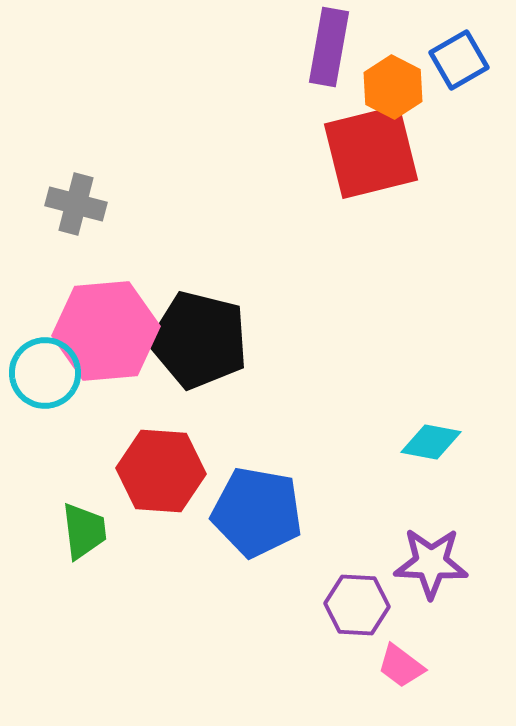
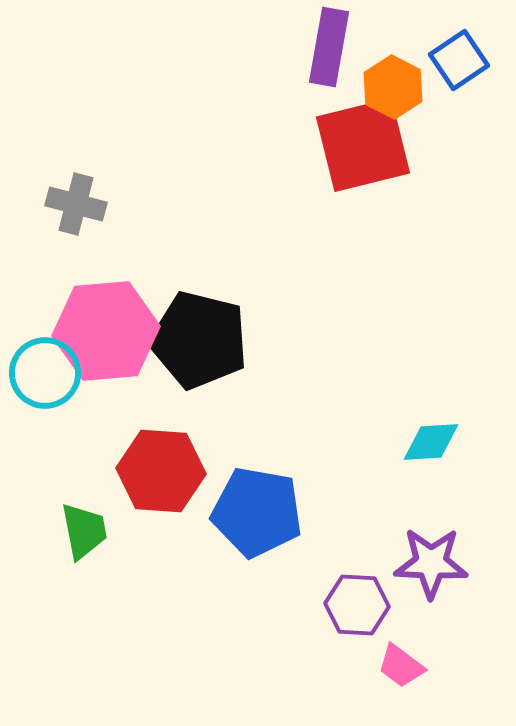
blue square: rotated 4 degrees counterclockwise
red square: moved 8 px left, 7 px up
cyan diamond: rotated 14 degrees counterclockwise
green trapezoid: rotated 4 degrees counterclockwise
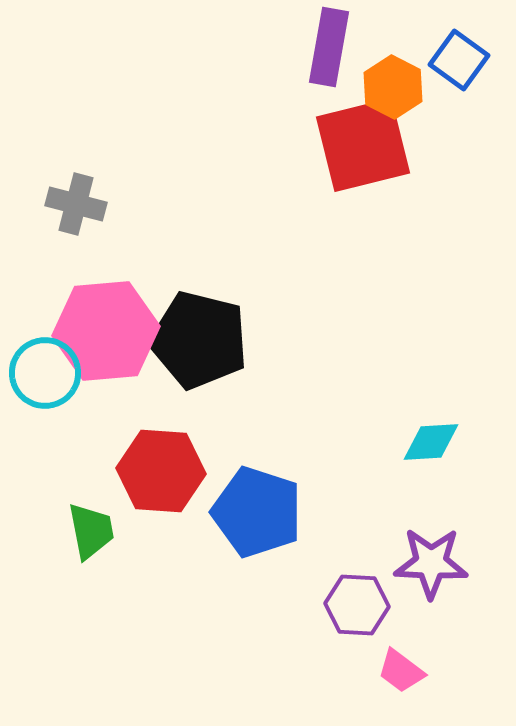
blue square: rotated 20 degrees counterclockwise
blue pentagon: rotated 8 degrees clockwise
green trapezoid: moved 7 px right
pink trapezoid: moved 5 px down
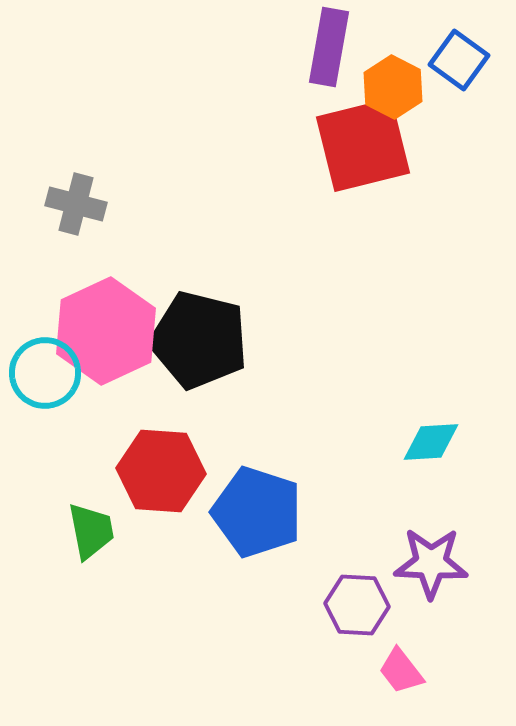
pink hexagon: rotated 20 degrees counterclockwise
pink trapezoid: rotated 15 degrees clockwise
